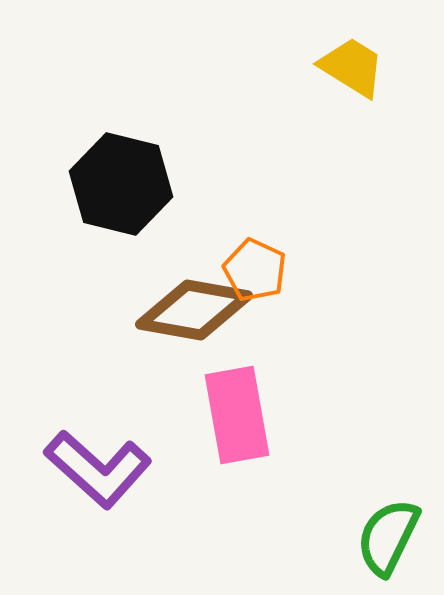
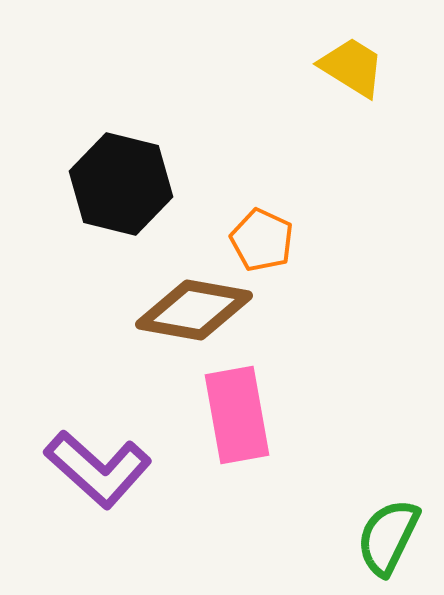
orange pentagon: moved 7 px right, 30 px up
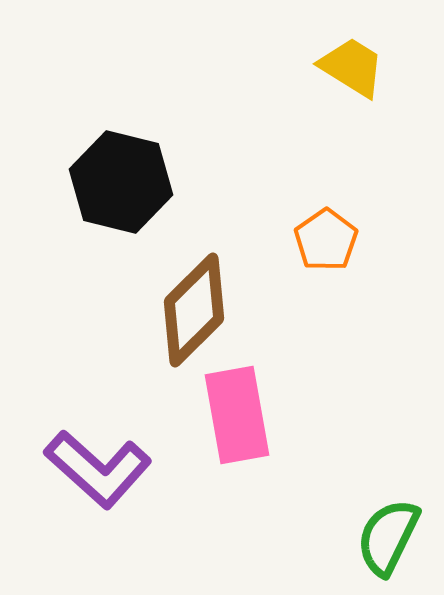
black hexagon: moved 2 px up
orange pentagon: moved 64 px right; rotated 12 degrees clockwise
brown diamond: rotated 55 degrees counterclockwise
